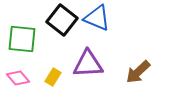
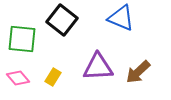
blue triangle: moved 24 px right
purple triangle: moved 10 px right, 3 px down
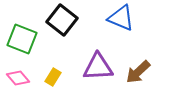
green square: rotated 16 degrees clockwise
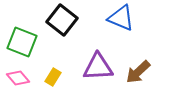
green square: moved 3 px down
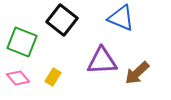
purple triangle: moved 4 px right, 6 px up
brown arrow: moved 1 px left, 1 px down
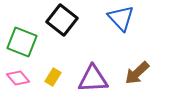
blue triangle: rotated 24 degrees clockwise
purple triangle: moved 9 px left, 18 px down
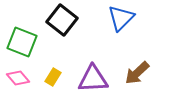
blue triangle: rotated 28 degrees clockwise
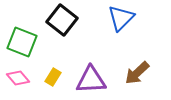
purple triangle: moved 2 px left, 1 px down
